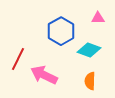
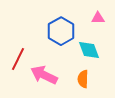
cyan diamond: rotated 50 degrees clockwise
orange semicircle: moved 7 px left, 2 px up
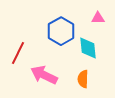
cyan diamond: moved 1 px left, 2 px up; rotated 15 degrees clockwise
red line: moved 6 px up
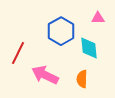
cyan diamond: moved 1 px right
pink arrow: moved 1 px right
orange semicircle: moved 1 px left
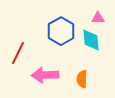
cyan diamond: moved 2 px right, 8 px up
pink arrow: rotated 28 degrees counterclockwise
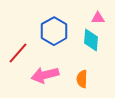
blue hexagon: moved 7 px left
cyan diamond: rotated 10 degrees clockwise
red line: rotated 15 degrees clockwise
pink arrow: rotated 12 degrees counterclockwise
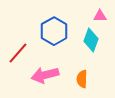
pink triangle: moved 2 px right, 2 px up
cyan diamond: rotated 15 degrees clockwise
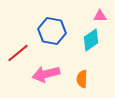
blue hexagon: moved 2 px left; rotated 20 degrees counterclockwise
cyan diamond: rotated 35 degrees clockwise
red line: rotated 10 degrees clockwise
pink arrow: moved 1 px right, 1 px up
